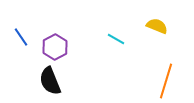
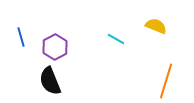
yellow semicircle: moved 1 px left
blue line: rotated 18 degrees clockwise
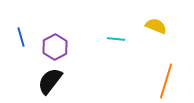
cyan line: rotated 24 degrees counterclockwise
black semicircle: rotated 60 degrees clockwise
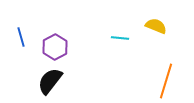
cyan line: moved 4 px right, 1 px up
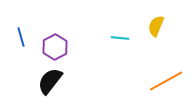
yellow semicircle: rotated 90 degrees counterclockwise
orange line: rotated 44 degrees clockwise
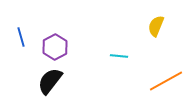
cyan line: moved 1 px left, 18 px down
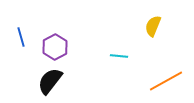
yellow semicircle: moved 3 px left
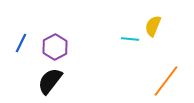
blue line: moved 6 px down; rotated 42 degrees clockwise
cyan line: moved 11 px right, 17 px up
orange line: rotated 24 degrees counterclockwise
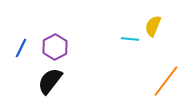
blue line: moved 5 px down
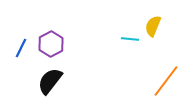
purple hexagon: moved 4 px left, 3 px up
